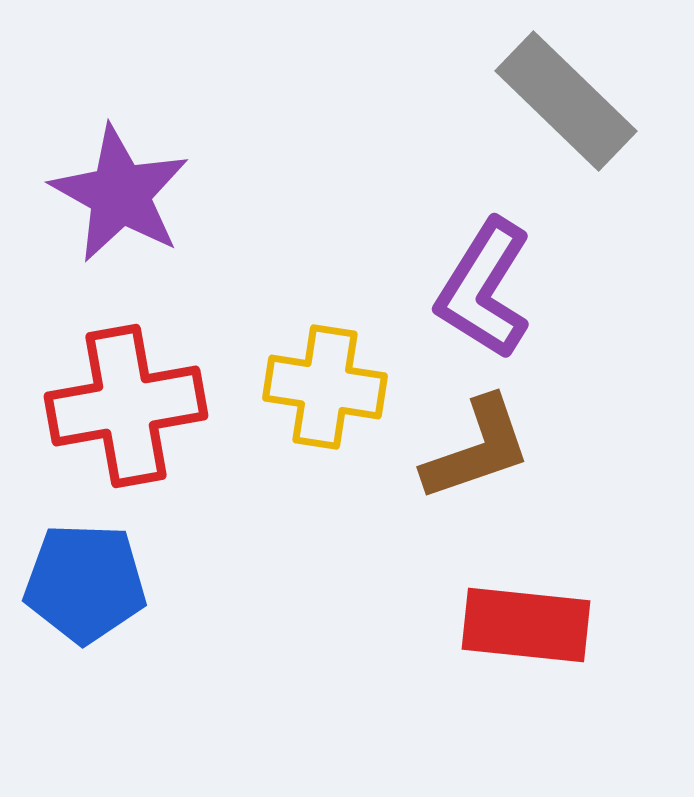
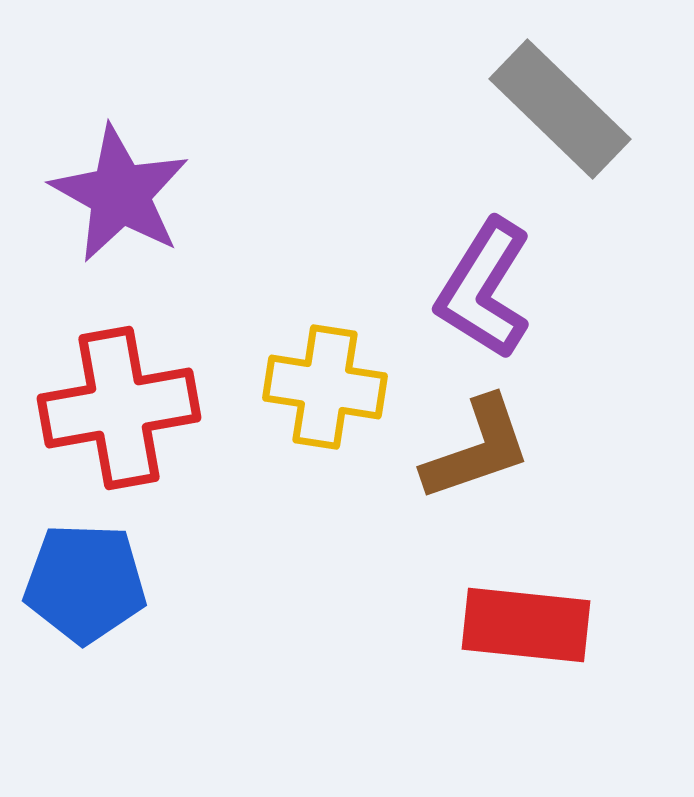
gray rectangle: moved 6 px left, 8 px down
red cross: moved 7 px left, 2 px down
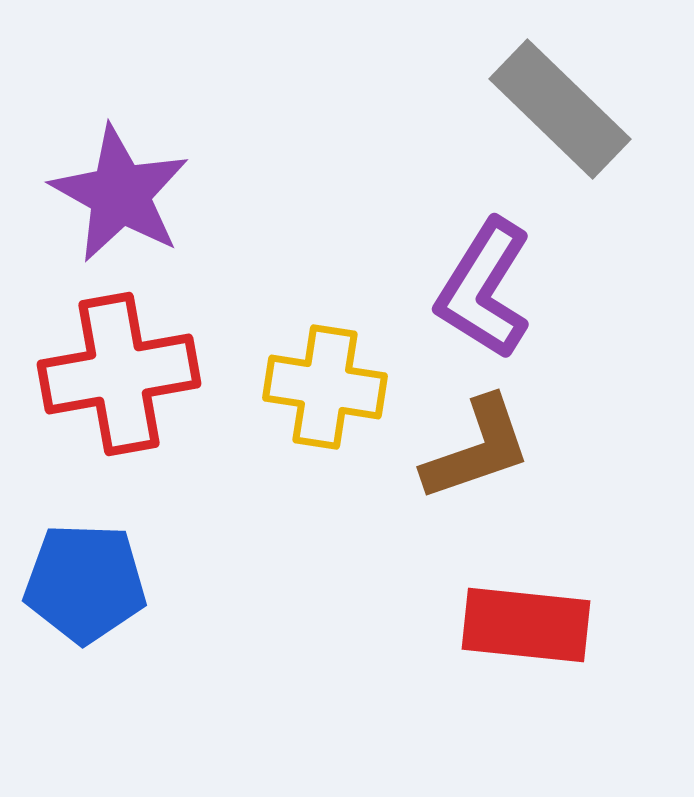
red cross: moved 34 px up
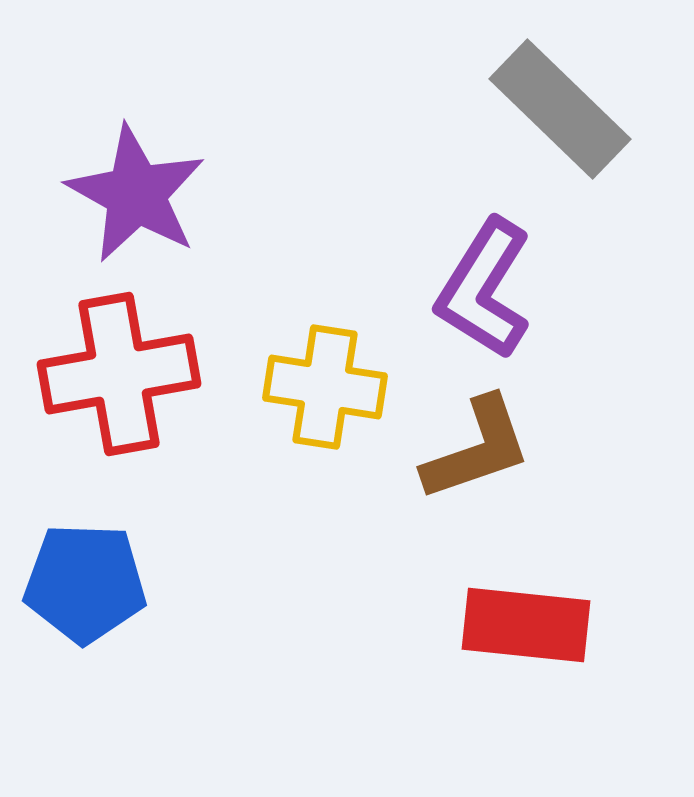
purple star: moved 16 px right
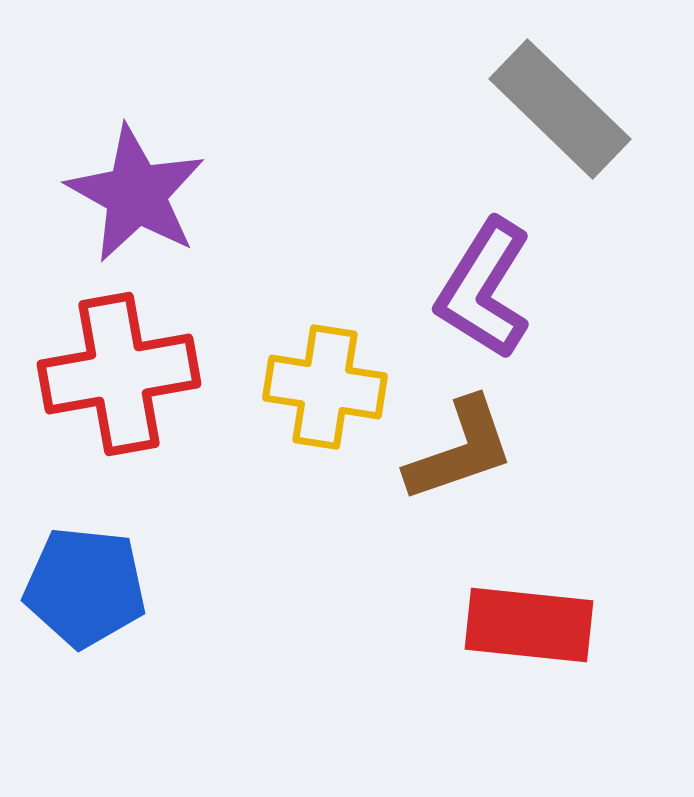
brown L-shape: moved 17 px left, 1 px down
blue pentagon: moved 4 px down; rotated 4 degrees clockwise
red rectangle: moved 3 px right
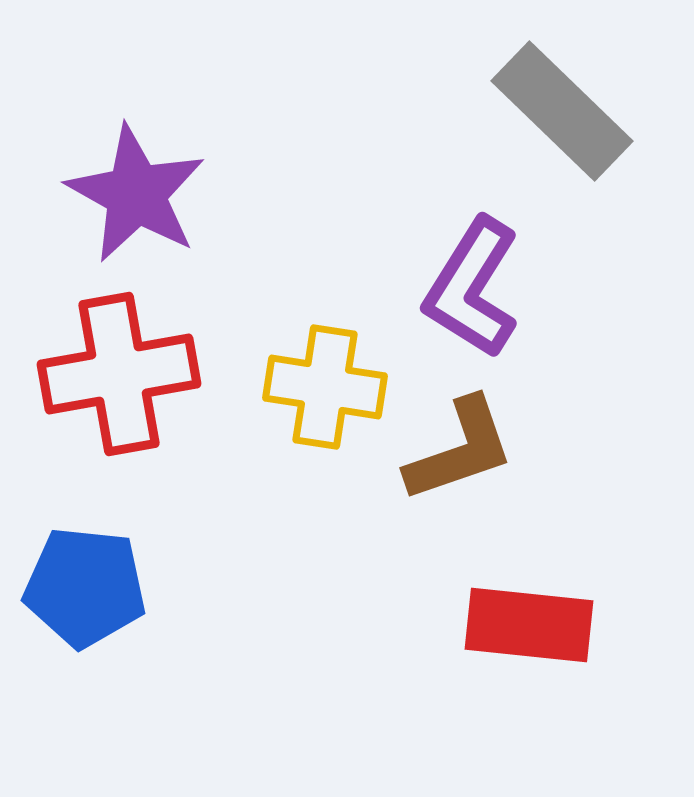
gray rectangle: moved 2 px right, 2 px down
purple L-shape: moved 12 px left, 1 px up
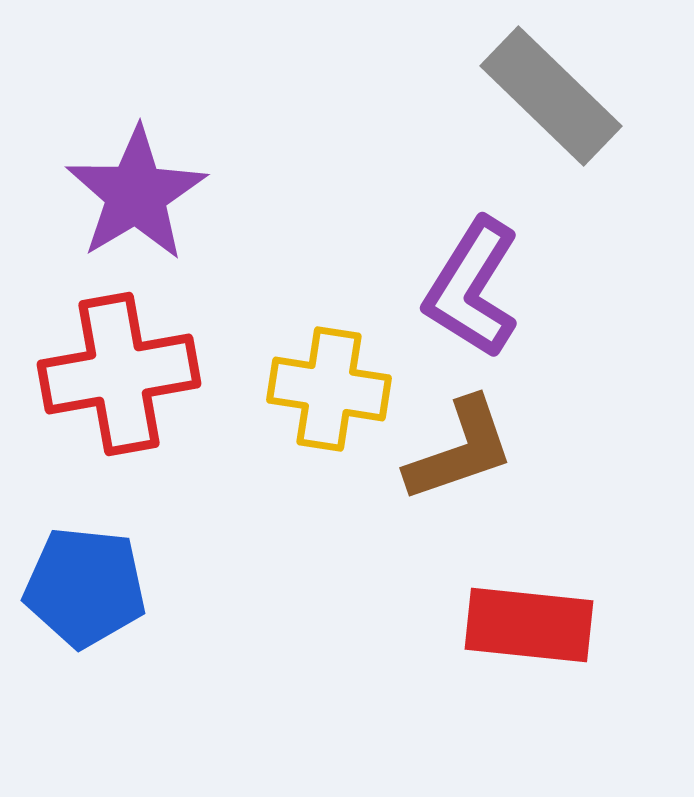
gray rectangle: moved 11 px left, 15 px up
purple star: rotated 12 degrees clockwise
yellow cross: moved 4 px right, 2 px down
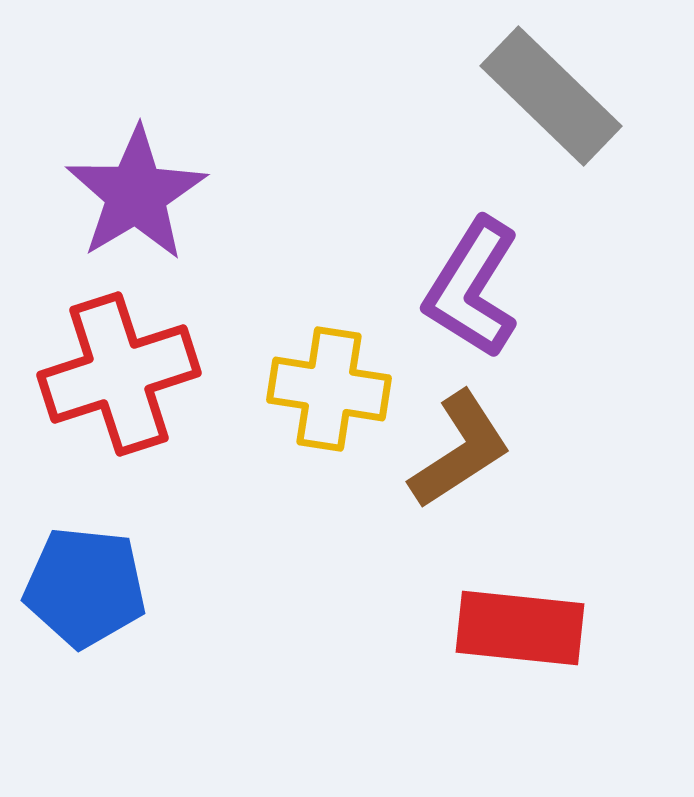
red cross: rotated 8 degrees counterclockwise
brown L-shape: rotated 14 degrees counterclockwise
red rectangle: moved 9 px left, 3 px down
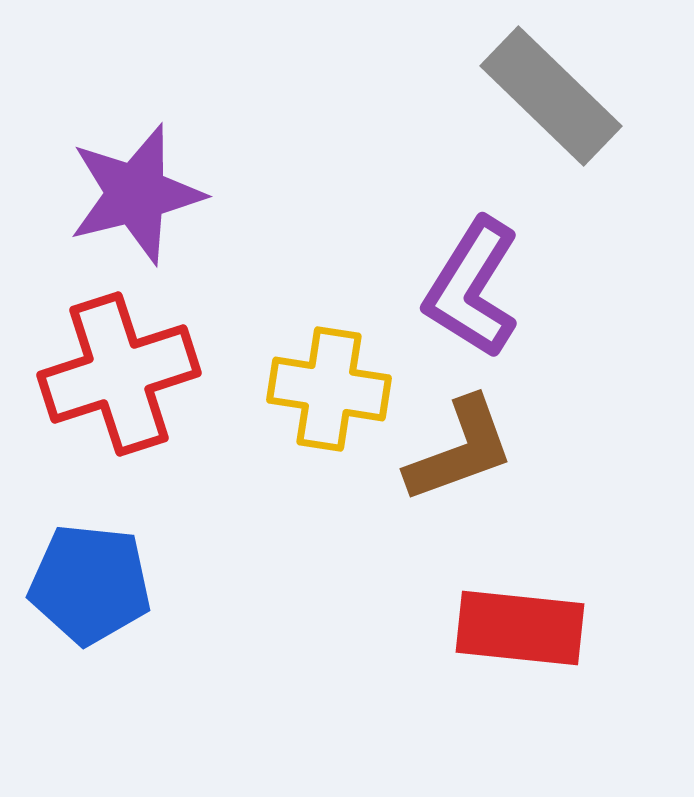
purple star: rotated 17 degrees clockwise
brown L-shape: rotated 13 degrees clockwise
blue pentagon: moved 5 px right, 3 px up
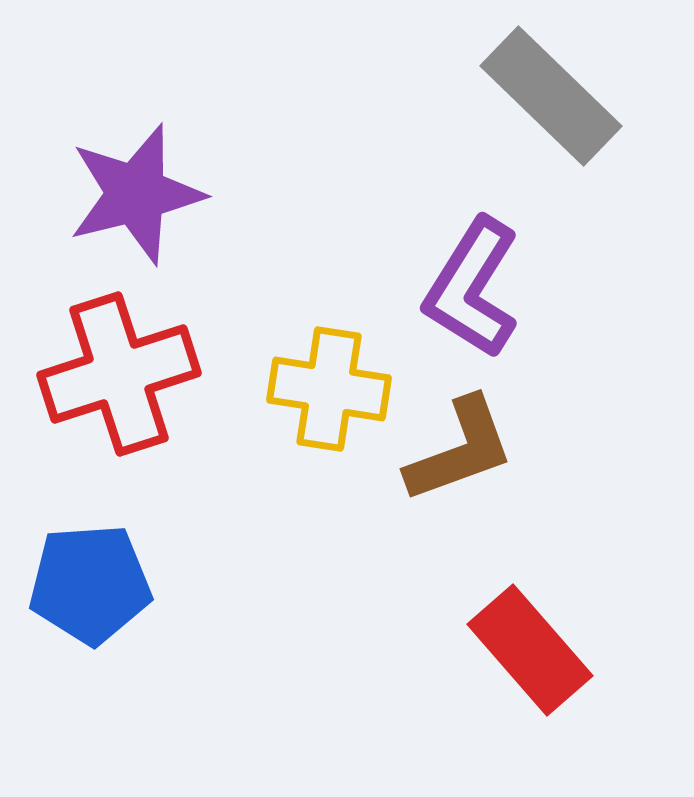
blue pentagon: rotated 10 degrees counterclockwise
red rectangle: moved 10 px right, 22 px down; rotated 43 degrees clockwise
